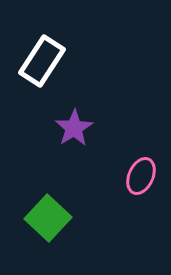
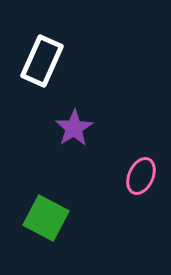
white rectangle: rotated 9 degrees counterclockwise
green square: moved 2 px left; rotated 15 degrees counterclockwise
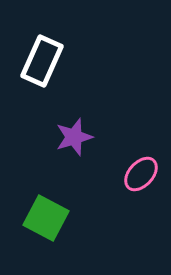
purple star: moved 9 px down; rotated 15 degrees clockwise
pink ellipse: moved 2 px up; rotated 18 degrees clockwise
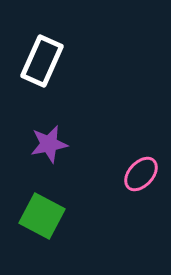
purple star: moved 25 px left, 7 px down; rotated 6 degrees clockwise
green square: moved 4 px left, 2 px up
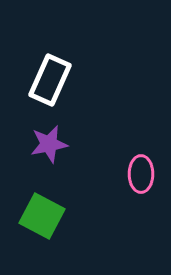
white rectangle: moved 8 px right, 19 px down
pink ellipse: rotated 42 degrees counterclockwise
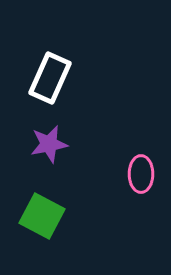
white rectangle: moved 2 px up
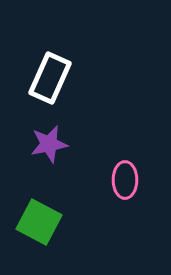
pink ellipse: moved 16 px left, 6 px down
green square: moved 3 px left, 6 px down
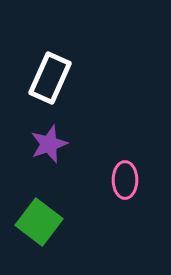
purple star: rotated 9 degrees counterclockwise
green square: rotated 9 degrees clockwise
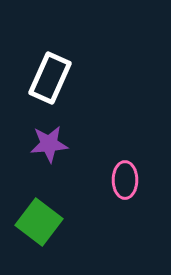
purple star: rotated 15 degrees clockwise
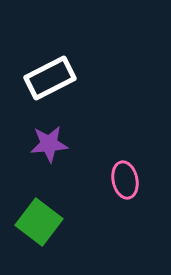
white rectangle: rotated 39 degrees clockwise
pink ellipse: rotated 12 degrees counterclockwise
